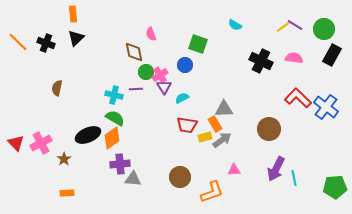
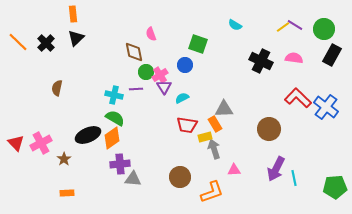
black cross at (46, 43): rotated 24 degrees clockwise
gray arrow at (222, 140): moved 8 px left, 9 px down; rotated 72 degrees counterclockwise
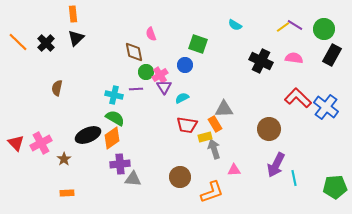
purple arrow at (276, 169): moved 4 px up
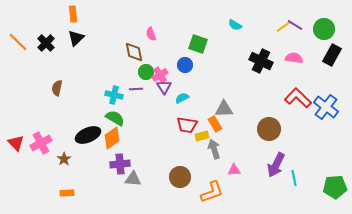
yellow rectangle at (205, 137): moved 3 px left, 1 px up
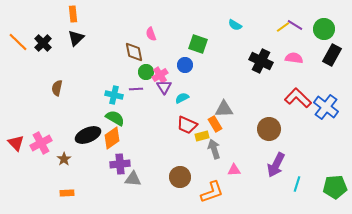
black cross at (46, 43): moved 3 px left
red trapezoid at (187, 125): rotated 15 degrees clockwise
cyan line at (294, 178): moved 3 px right, 6 px down; rotated 28 degrees clockwise
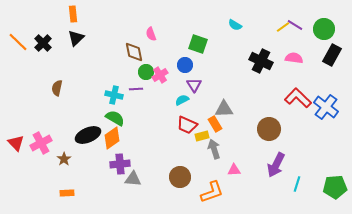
purple triangle at (164, 87): moved 30 px right, 2 px up
cyan semicircle at (182, 98): moved 2 px down
